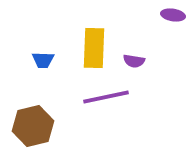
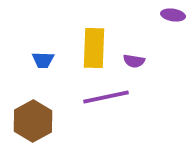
brown hexagon: moved 5 px up; rotated 15 degrees counterclockwise
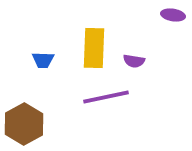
brown hexagon: moved 9 px left, 3 px down
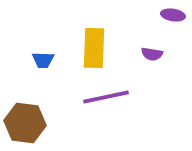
purple semicircle: moved 18 px right, 7 px up
brown hexagon: moved 1 px right, 1 px up; rotated 24 degrees counterclockwise
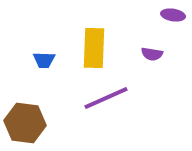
blue trapezoid: moved 1 px right
purple line: moved 1 px down; rotated 12 degrees counterclockwise
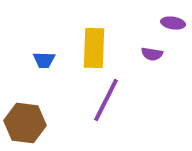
purple ellipse: moved 8 px down
purple line: moved 2 px down; rotated 39 degrees counterclockwise
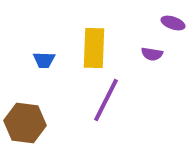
purple ellipse: rotated 10 degrees clockwise
